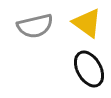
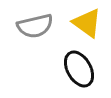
black ellipse: moved 10 px left
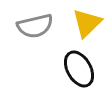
yellow triangle: rotated 40 degrees clockwise
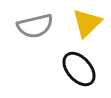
black ellipse: rotated 12 degrees counterclockwise
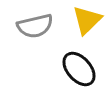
yellow triangle: moved 3 px up
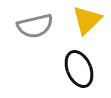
black ellipse: rotated 18 degrees clockwise
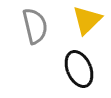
gray semicircle: rotated 90 degrees counterclockwise
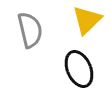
gray semicircle: moved 5 px left, 4 px down
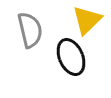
black ellipse: moved 8 px left, 12 px up
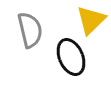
yellow triangle: moved 4 px right
